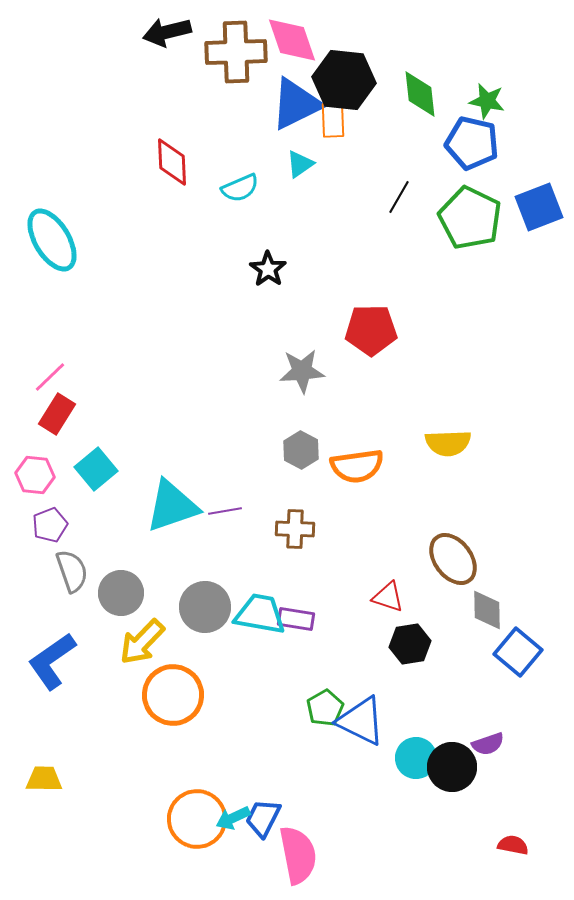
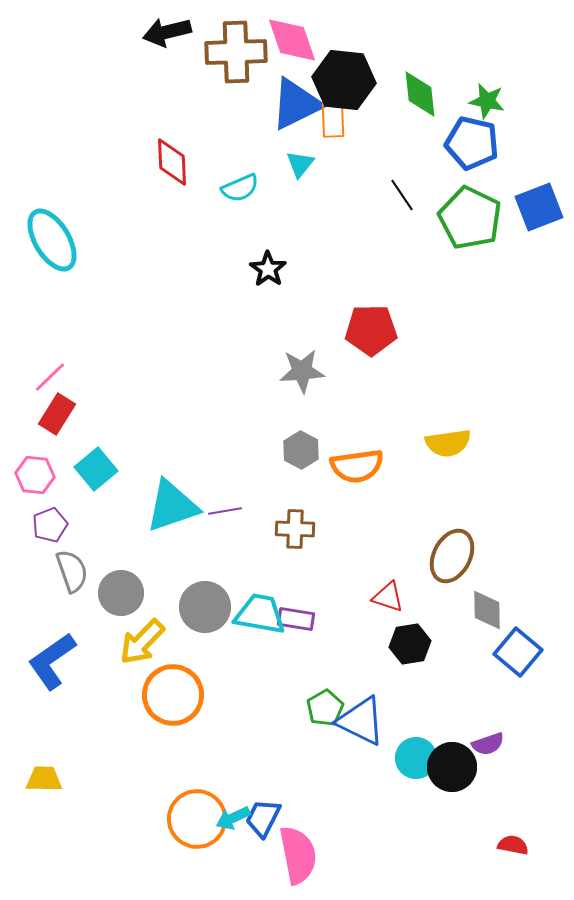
cyan triangle at (300, 164): rotated 16 degrees counterclockwise
black line at (399, 197): moved 3 px right, 2 px up; rotated 64 degrees counterclockwise
yellow semicircle at (448, 443): rotated 6 degrees counterclockwise
brown ellipse at (453, 559): moved 1 px left, 3 px up; rotated 64 degrees clockwise
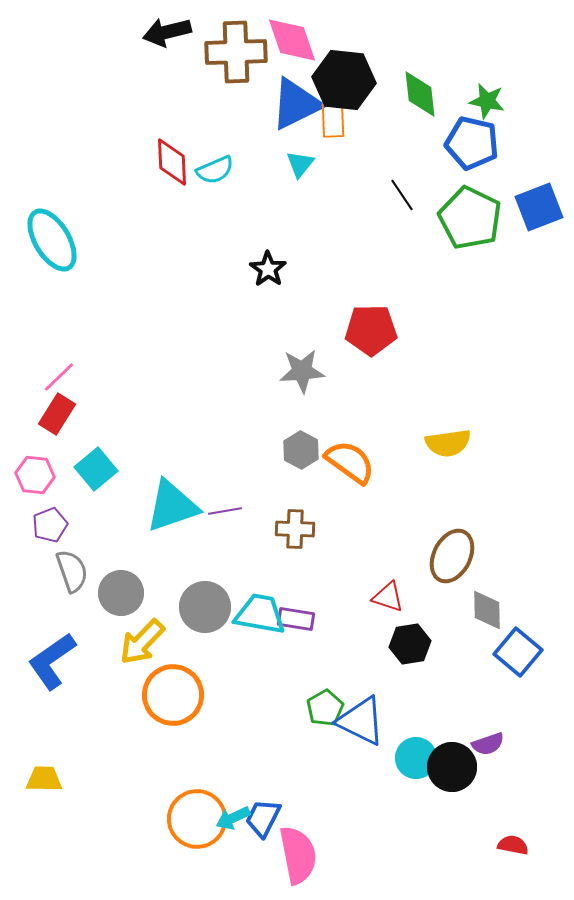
cyan semicircle at (240, 188): moved 25 px left, 18 px up
pink line at (50, 377): moved 9 px right
orange semicircle at (357, 466): moved 7 px left, 4 px up; rotated 136 degrees counterclockwise
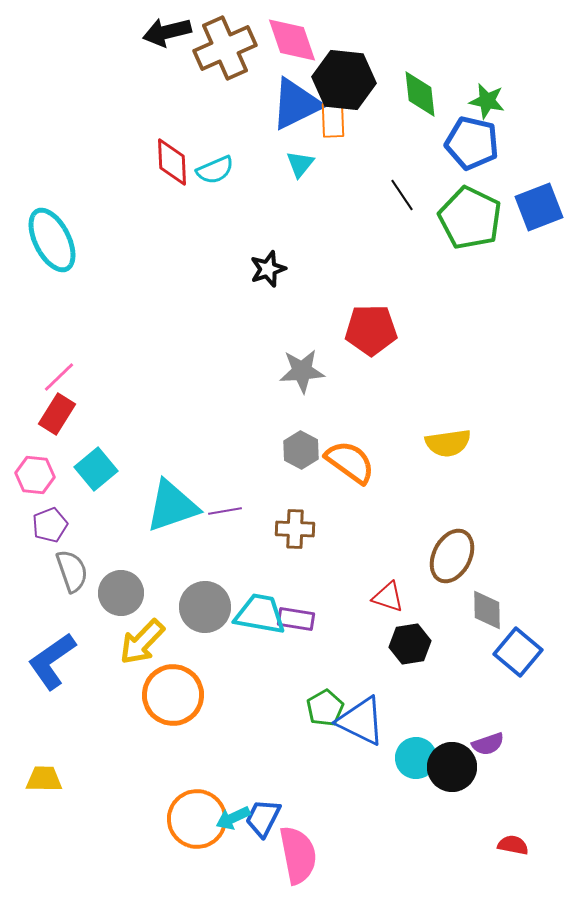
brown cross at (236, 52): moved 11 px left, 4 px up; rotated 22 degrees counterclockwise
cyan ellipse at (52, 240): rotated 4 degrees clockwise
black star at (268, 269): rotated 18 degrees clockwise
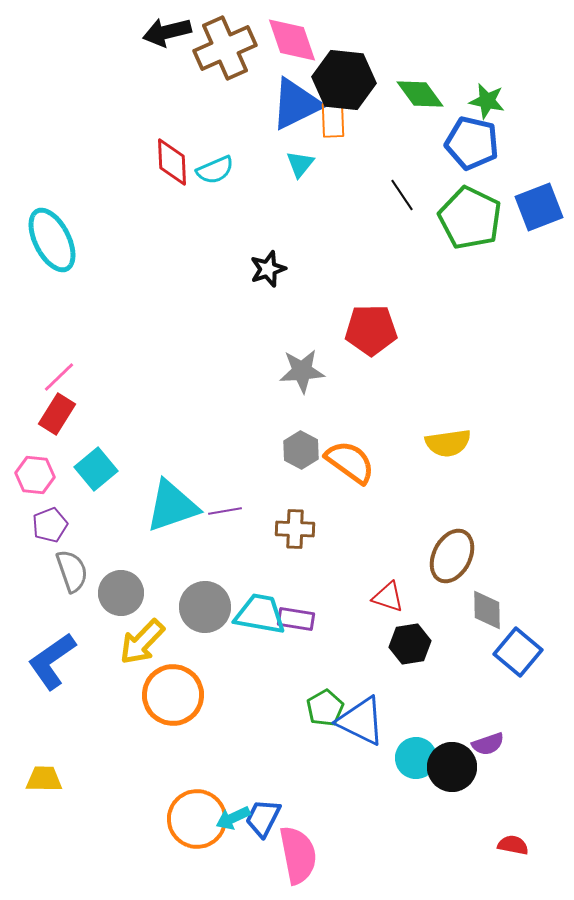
green diamond at (420, 94): rotated 30 degrees counterclockwise
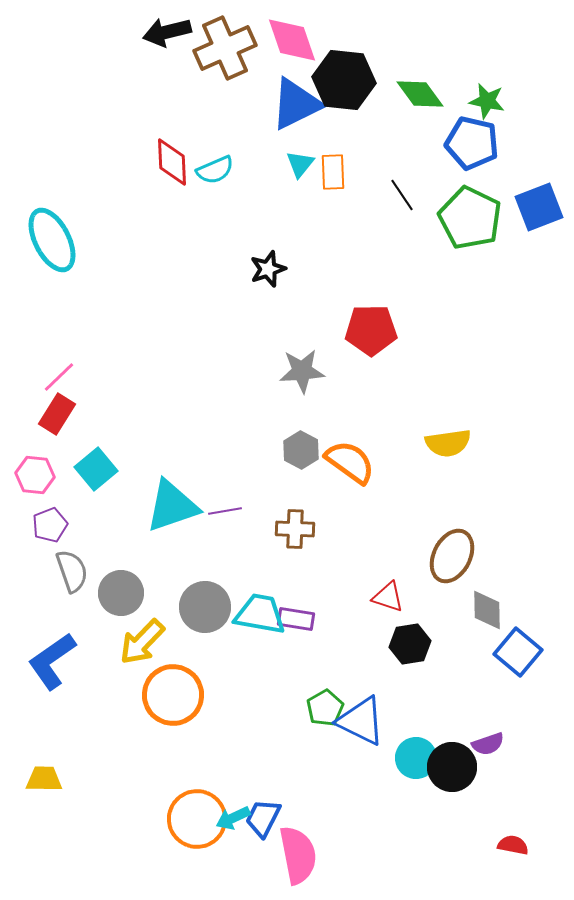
orange rectangle at (333, 120): moved 52 px down
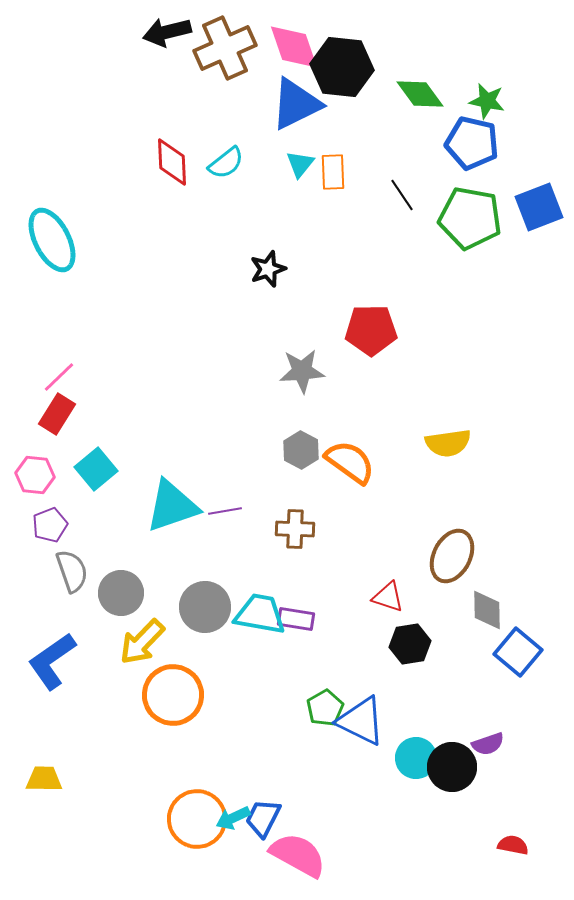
pink diamond at (292, 40): moved 2 px right, 7 px down
black hexagon at (344, 80): moved 2 px left, 13 px up
cyan semicircle at (215, 170): moved 11 px right, 7 px up; rotated 15 degrees counterclockwise
green pentagon at (470, 218): rotated 16 degrees counterclockwise
pink semicircle at (298, 855): rotated 50 degrees counterclockwise
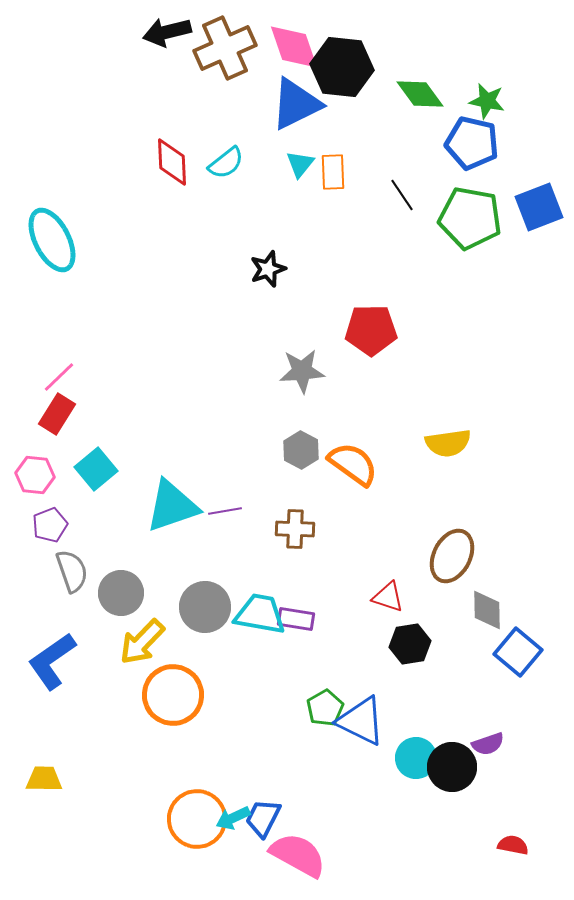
orange semicircle at (350, 462): moved 3 px right, 2 px down
